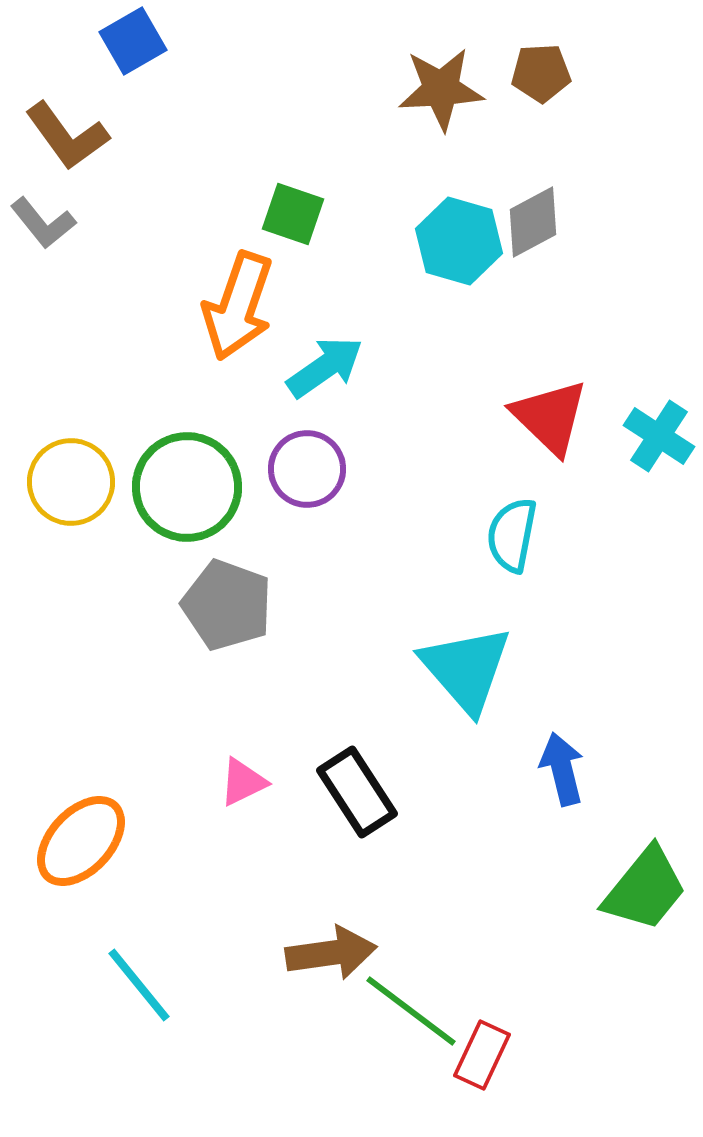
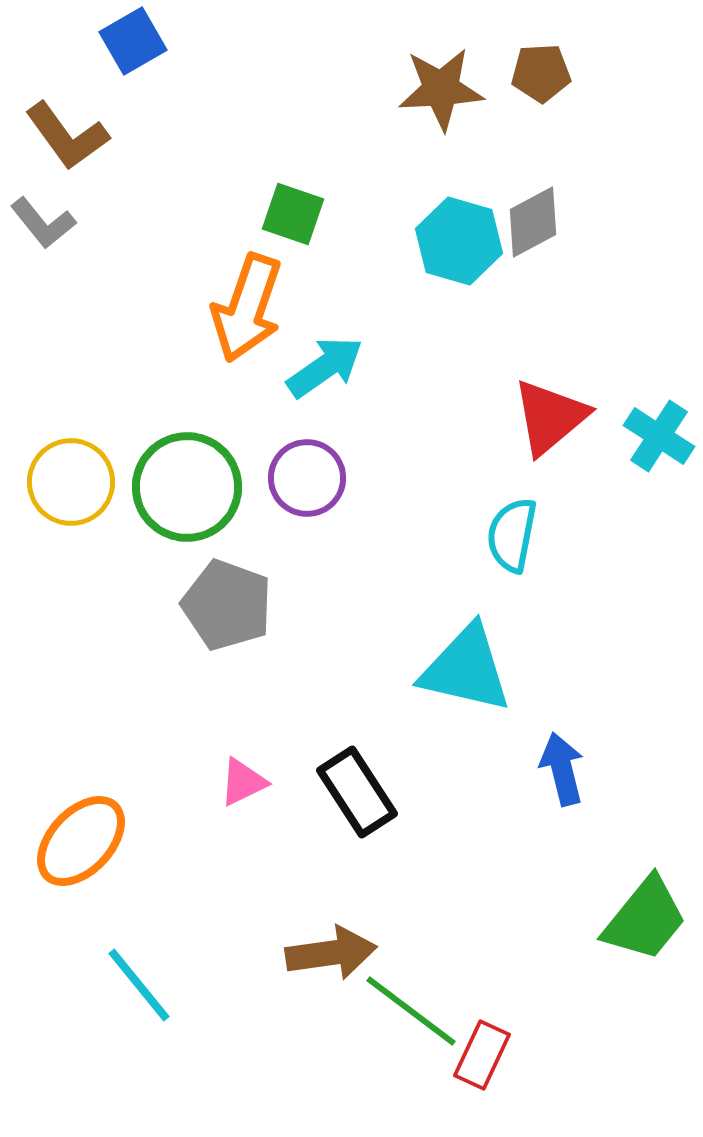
orange arrow: moved 9 px right, 2 px down
red triangle: rotated 36 degrees clockwise
purple circle: moved 9 px down
cyan triangle: rotated 36 degrees counterclockwise
green trapezoid: moved 30 px down
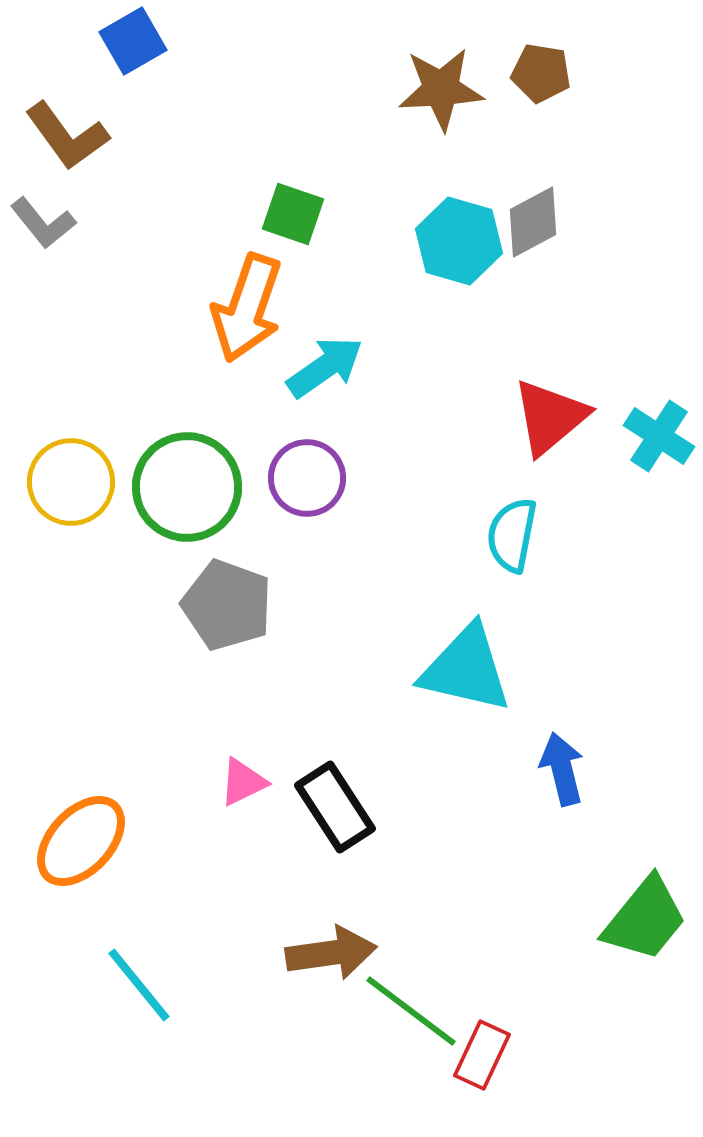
brown pentagon: rotated 12 degrees clockwise
black rectangle: moved 22 px left, 15 px down
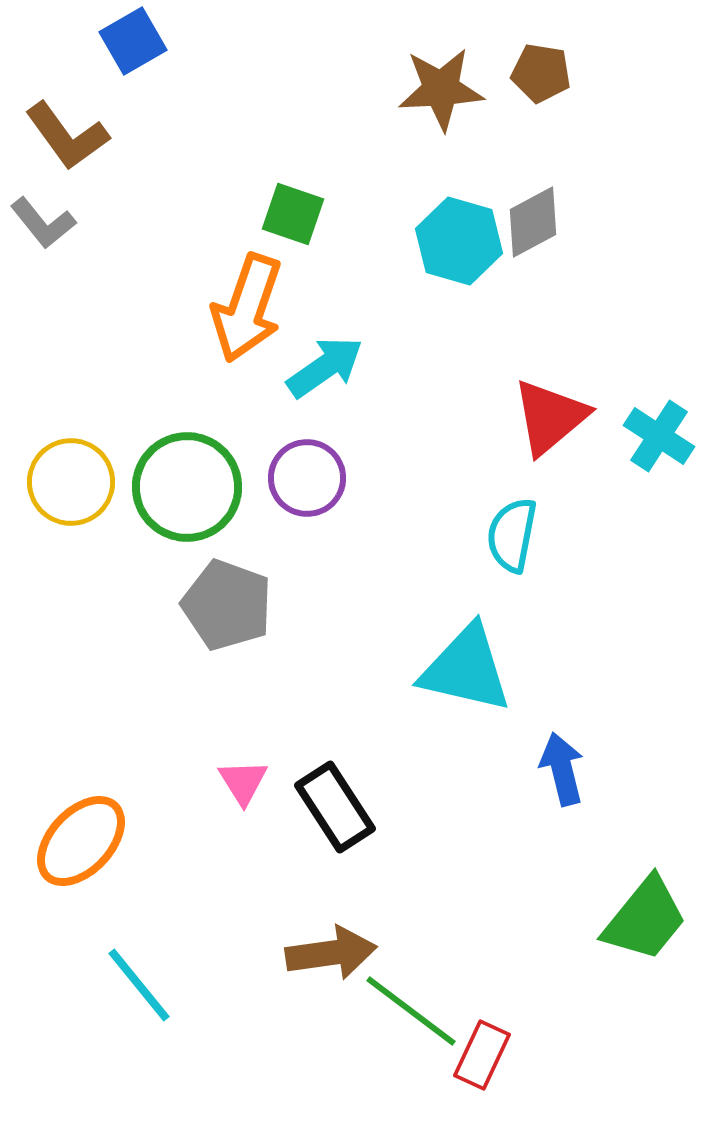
pink triangle: rotated 36 degrees counterclockwise
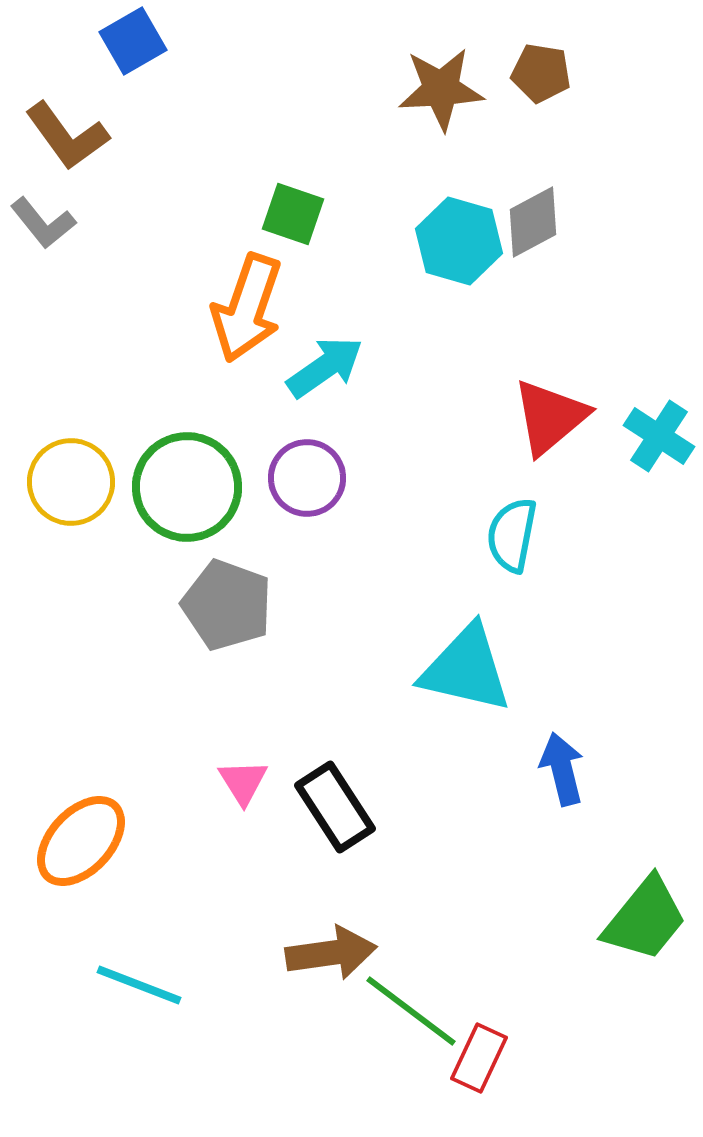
cyan line: rotated 30 degrees counterclockwise
red rectangle: moved 3 px left, 3 px down
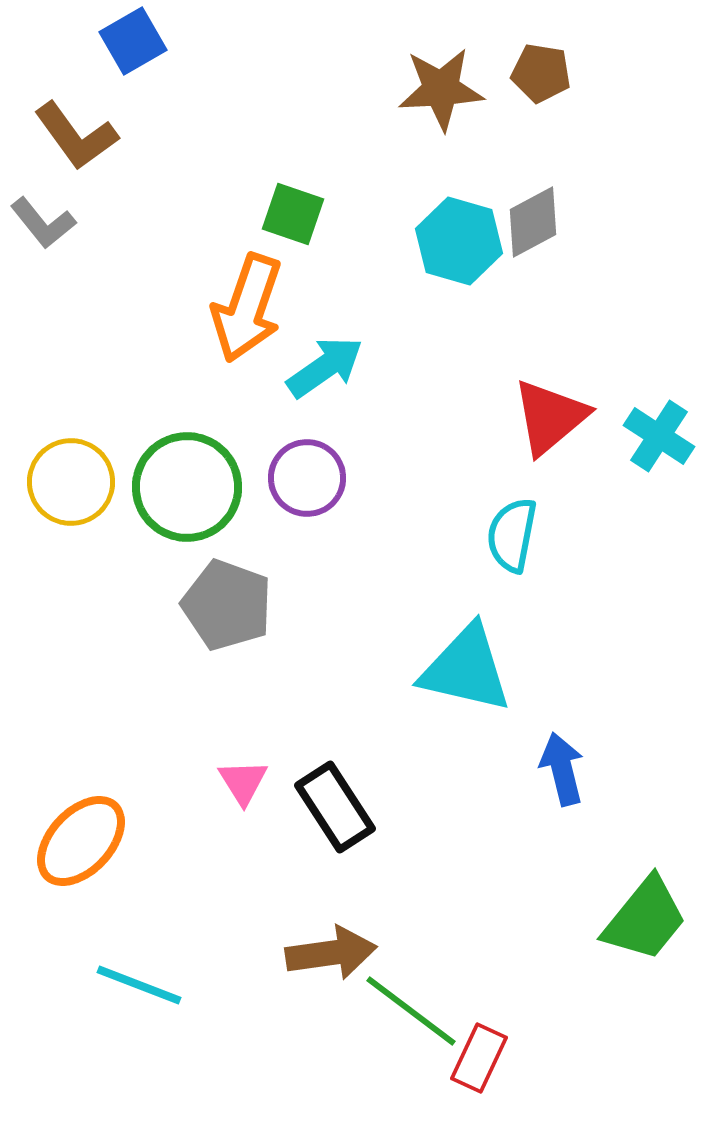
brown L-shape: moved 9 px right
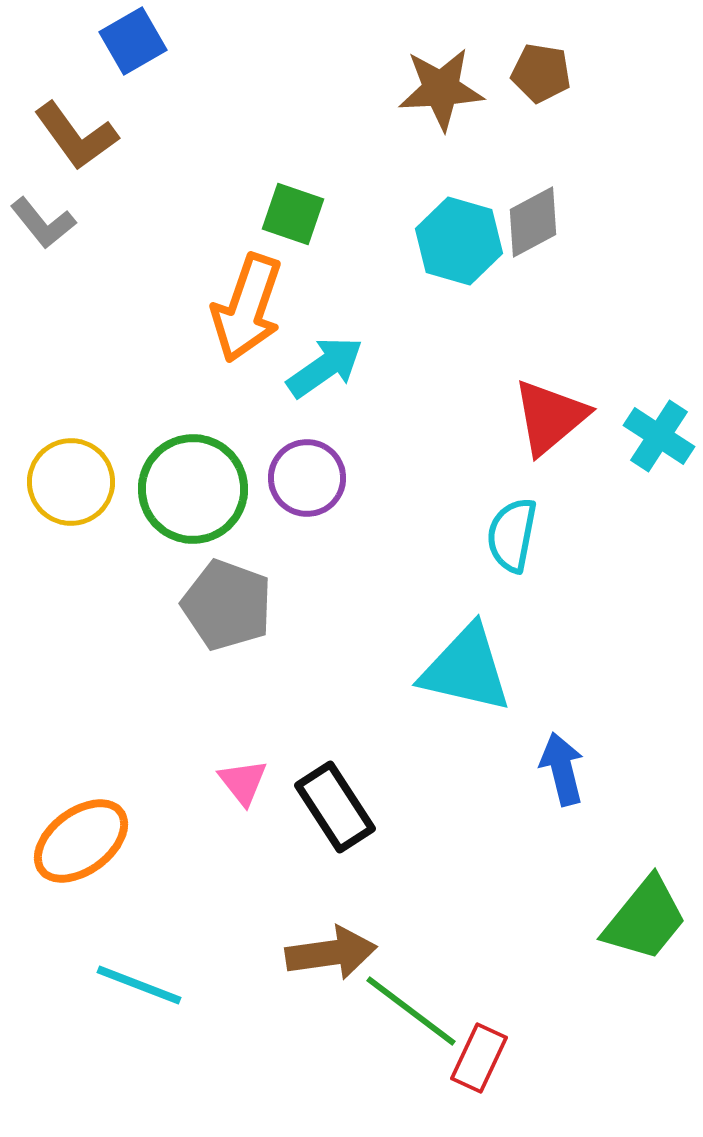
green circle: moved 6 px right, 2 px down
pink triangle: rotated 6 degrees counterclockwise
orange ellipse: rotated 10 degrees clockwise
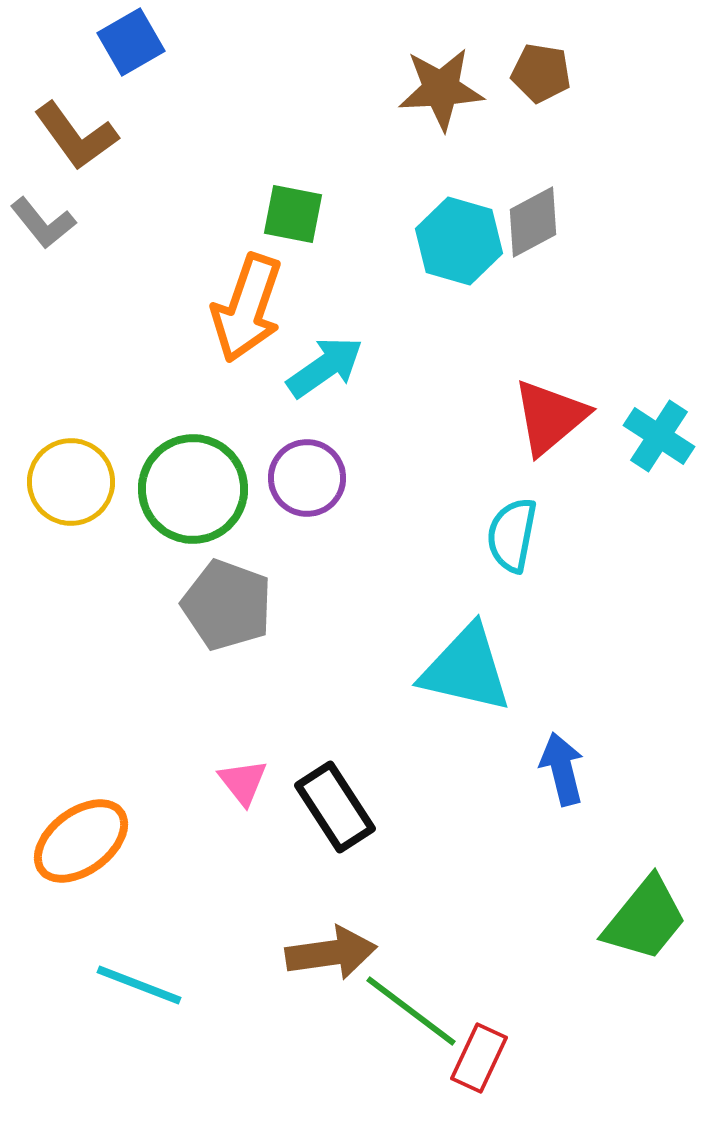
blue square: moved 2 px left, 1 px down
green square: rotated 8 degrees counterclockwise
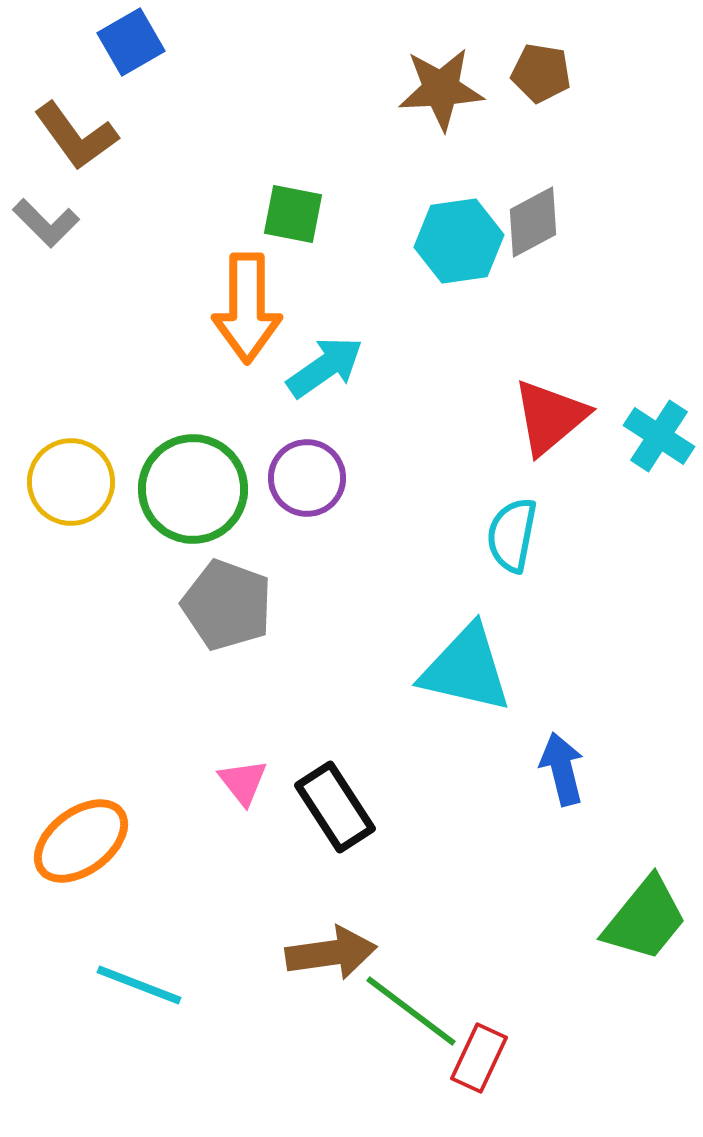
gray L-shape: moved 3 px right; rotated 6 degrees counterclockwise
cyan hexagon: rotated 24 degrees counterclockwise
orange arrow: rotated 19 degrees counterclockwise
